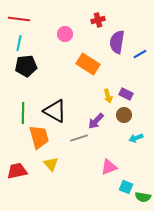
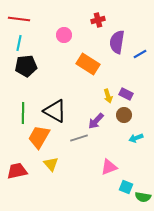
pink circle: moved 1 px left, 1 px down
orange trapezoid: rotated 135 degrees counterclockwise
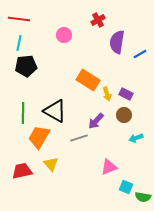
red cross: rotated 16 degrees counterclockwise
orange rectangle: moved 16 px down
yellow arrow: moved 1 px left, 2 px up
red trapezoid: moved 5 px right
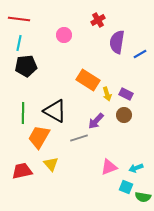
cyan arrow: moved 30 px down
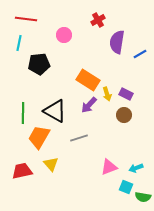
red line: moved 7 px right
black pentagon: moved 13 px right, 2 px up
purple arrow: moved 7 px left, 16 px up
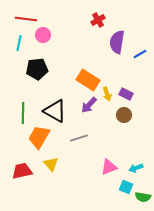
pink circle: moved 21 px left
black pentagon: moved 2 px left, 5 px down
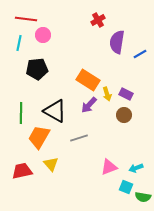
green line: moved 2 px left
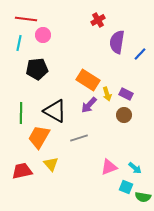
blue line: rotated 16 degrees counterclockwise
cyan arrow: moved 1 px left; rotated 120 degrees counterclockwise
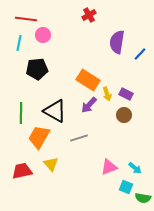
red cross: moved 9 px left, 5 px up
green semicircle: moved 1 px down
